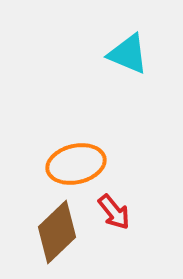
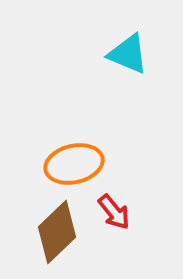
orange ellipse: moved 2 px left
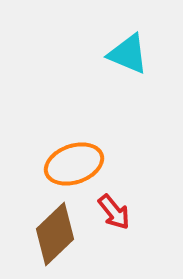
orange ellipse: rotated 6 degrees counterclockwise
brown diamond: moved 2 px left, 2 px down
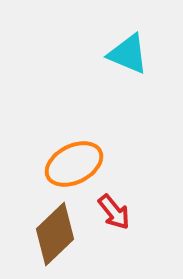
orange ellipse: rotated 8 degrees counterclockwise
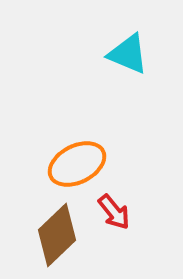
orange ellipse: moved 3 px right
brown diamond: moved 2 px right, 1 px down
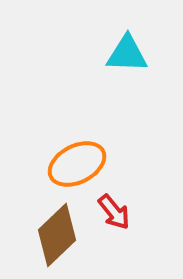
cyan triangle: moved 1 px left; rotated 21 degrees counterclockwise
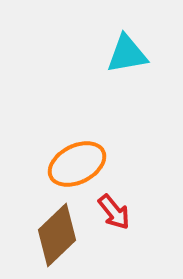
cyan triangle: rotated 12 degrees counterclockwise
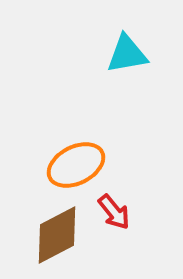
orange ellipse: moved 1 px left, 1 px down
brown diamond: rotated 16 degrees clockwise
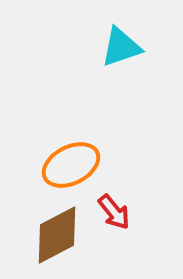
cyan triangle: moved 6 px left, 7 px up; rotated 9 degrees counterclockwise
orange ellipse: moved 5 px left
